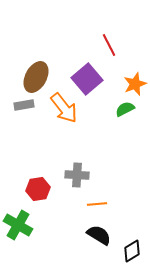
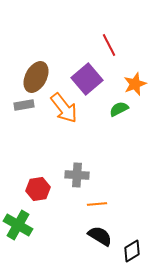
green semicircle: moved 6 px left
black semicircle: moved 1 px right, 1 px down
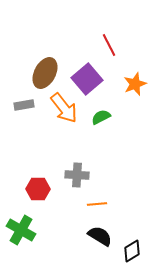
brown ellipse: moved 9 px right, 4 px up
green semicircle: moved 18 px left, 8 px down
red hexagon: rotated 10 degrees clockwise
green cross: moved 3 px right, 5 px down
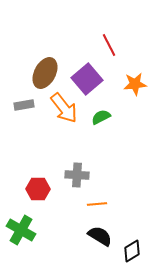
orange star: rotated 15 degrees clockwise
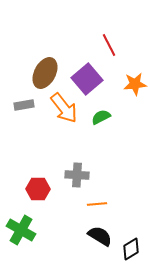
black diamond: moved 1 px left, 2 px up
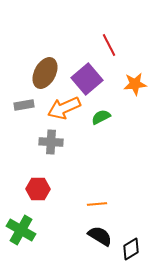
orange arrow: rotated 104 degrees clockwise
gray cross: moved 26 px left, 33 px up
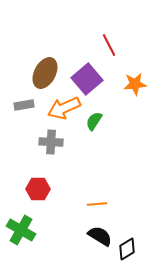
green semicircle: moved 7 px left, 4 px down; rotated 30 degrees counterclockwise
black diamond: moved 4 px left
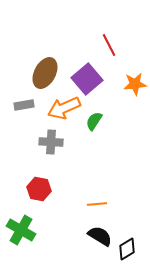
red hexagon: moved 1 px right; rotated 10 degrees clockwise
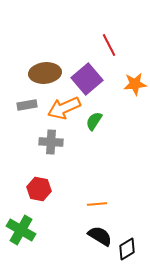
brown ellipse: rotated 56 degrees clockwise
gray rectangle: moved 3 px right
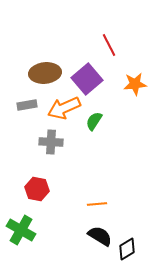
red hexagon: moved 2 px left
